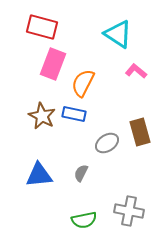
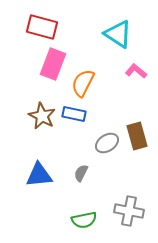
brown rectangle: moved 3 px left, 4 px down
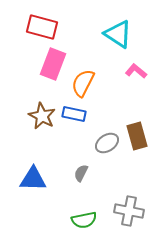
blue triangle: moved 6 px left, 4 px down; rotated 8 degrees clockwise
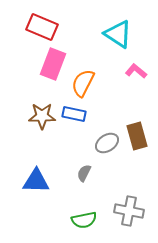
red rectangle: rotated 8 degrees clockwise
brown star: rotated 28 degrees counterclockwise
gray semicircle: moved 3 px right
blue triangle: moved 3 px right, 2 px down
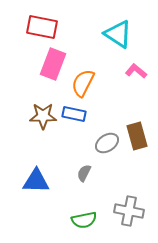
red rectangle: rotated 12 degrees counterclockwise
brown star: moved 1 px right
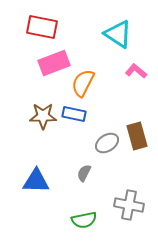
pink rectangle: moved 1 px right, 1 px up; rotated 48 degrees clockwise
gray cross: moved 6 px up
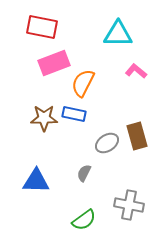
cyan triangle: rotated 32 degrees counterclockwise
brown star: moved 1 px right, 2 px down
green semicircle: rotated 25 degrees counterclockwise
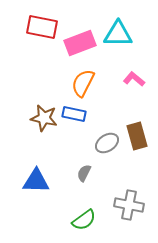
pink rectangle: moved 26 px right, 20 px up
pink L-shape: moved 2 px left, 8 px down
brown star: rotated 12 degrees clockwise
